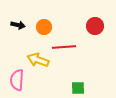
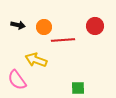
red line: moved 1 px left, 7 px up
yellow arrow: moved 2 px left
pink semicircle: rotated 40 degrees counterclockwise
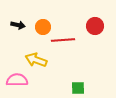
orange circle: moved 1 px left
pink semicircle: rotated 125 degrees clockwise
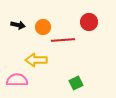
red circle: moved 6 px left, 4 px up
yellow arrow: rotated 20 degrees counterclockwise
green square: moved 2 px left, 5 px up; rotated 24 degrees counterclockwise
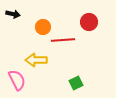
black arrow: moved 5 px left, 11 px up
pink semicircle: rotated 65 degrees clockwise
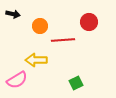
orange circle: moved 3 px left, 1 px up
pink semicircle: rotated 85 degrees clockwise
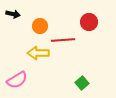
yellow arrow: moved 2 px right, 7 px up
green square: moved 6 px right; rotated 16 degrees counterclockwise
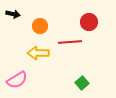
red line: moved 7 px right, 2 px down
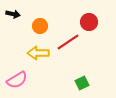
red line: moved 2 px left; rotated 30 degrees counterclockwise
green square: rotated 16 degrees clockwise
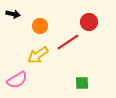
yellow arrow: moved 2 px down; rotated 35 degrees counterclockwise
green square: rotated 24 degrees clockwise
